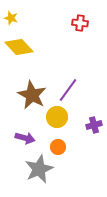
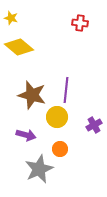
yellow diamond: rotated 8 degrees counterclockwise
purple line: moved 2 px left; rotated 30 degrees counterclockwise
brown star: rotated 12 degrees counterclockwise
purple cross: rotated 14 degrees counterclockwise
purple arrow: moved 1 px right, 3 px up
orange circle: moved 2 px right, 2 px down
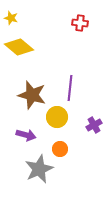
purple line: moved 4 px right, 2 px up
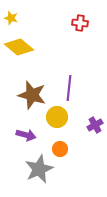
purple line: moved 1 px left
purple cross: moved 1 px right
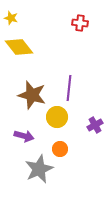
yellow diamond: rotated 12 degrees clockwise
purple arrow: moved 2 px left, 1 px down
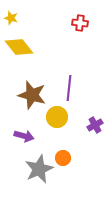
orange circle: moved 3 px right, 9 px down
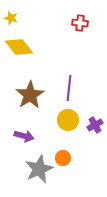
brown star: moved 2 px left; rotated 24 degrees clockwise
yellow circle: moved 11 px right, 3 px down
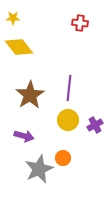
yellow star: moved 2 px right; rotated 16 degrees counterclockwise
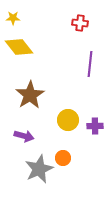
purple line: moved 21 px right, 24 px up
purple cross: moved 1 px down; rotated 28 degrees clockwise
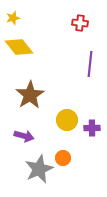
yellow star: rotated 16 degrees counterclockwise
yellow circle: moved 1 px left
purple cross: moved 3 px left, 2 px down
